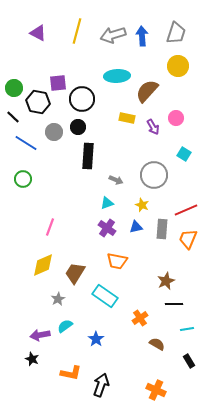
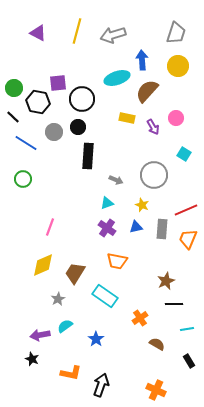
blue arrow at (142, 36): moved 24 px down
cyan ellipse at (117, 76): moved 2 px down; rotated 15 degrees counterclockwise
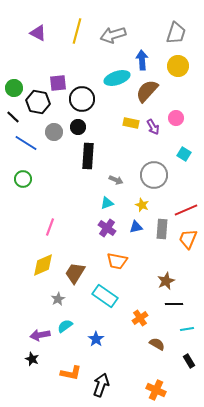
yellow rectangle at (127, 118): moved 4 px right, 5 px down
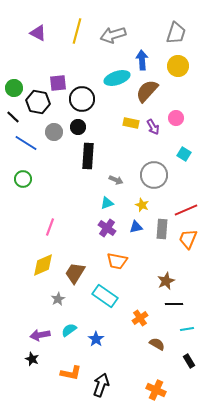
cyan semicircle at (65, 326): moved 4 px right, 4 px down
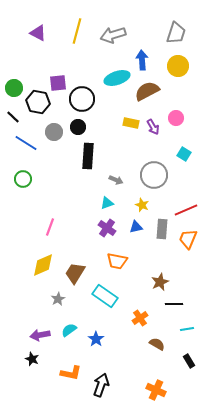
brown semicircle at (147, 91): rotated 20 degrees clockwise
brown star at (166, 281): moved 6 px left, 1 px down
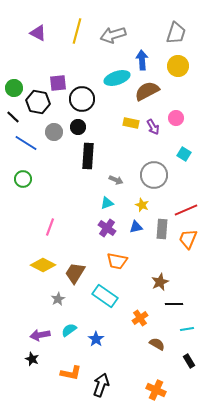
yellow diamond at (43, 265): rotated 50 degrees clockwise
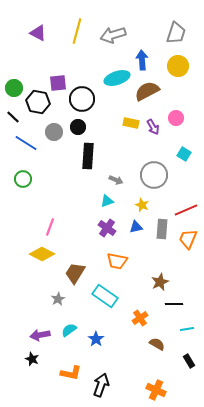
cyan triangle at (107, 203): moved 2 px up
yellow diamond at (43, 265): moved 1 px left, 11 px up
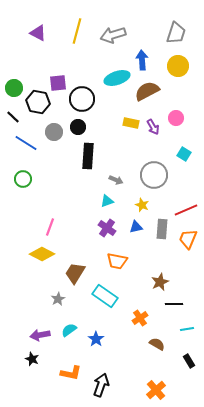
orange cross at (156, 390): rotated 24 degrees clockwise
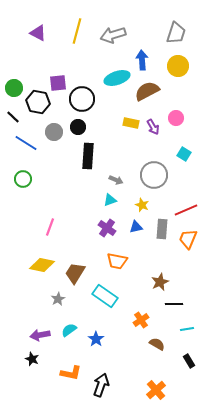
cyan triangle at (107, 201): moved 3 px right, 1 px up
yellow diamond at (42, 254): moved 11 px down; rotated 15 degrees counterclockwise
orange cross at (140, 318): moved 1 px right, 2 px down
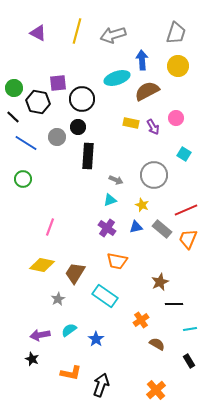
gray circle at (54, 132): moved 3 px right, 5 px down
gray rectangle at (162, 229): rotated 54 degrees counterclockwise
cyan line at (187, 329): moved 3 px right
